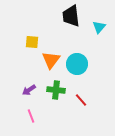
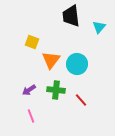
yellow square: rotated 16 degrees clockwise
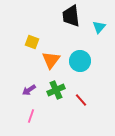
cyan circle: moved 3 px right, 3 px up
green cross: rotated 30 degrees counterclockwise
pink line: rotated 40 degrees clockwise
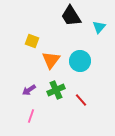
black trapezoid: rotated 25 degrees counterclockwise
yellow square: moved 1 px up
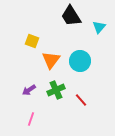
pink line: moved 3 px down
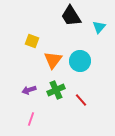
orange triangle: moved 2 px right
purple arrow: rotated 16 degrees clockwise
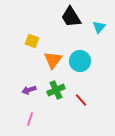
black trapezoid: moved 1 px down
pink line: moved 1 px left
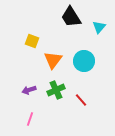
cyan circle: moved 4 px right
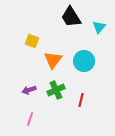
red line: rotated 56 degrees clockwise
